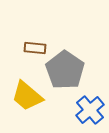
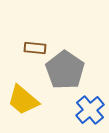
yellow trapezoid: moved 4 px left, 4 px down
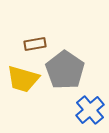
brown rectangle: moved 4 px up; rotated 15 degrees counterclockwise
yellow trapezoid: moved 21 px up; rotated 24 degrees counterclockwise
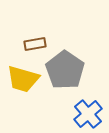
blue cross: moved 2 px left, 4 px down
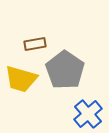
yellow trapezoid: moved 2 px left
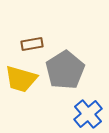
brown rectangle: moved 3 px left
gray pentagon: rotated 6 degrees clockwise
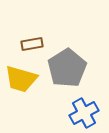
gray pentagon: moved 2 px right, 2 px up
blue cross: moved 4 px left, 1 px up; rotated 12 degrees clockwise
